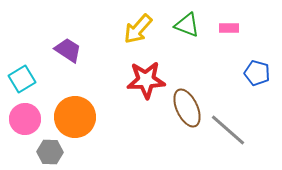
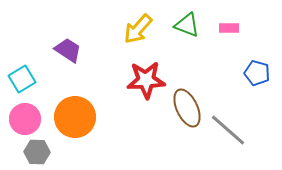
gray hexagon: moved 13 px left
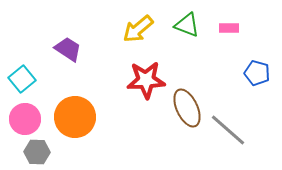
yellow arrow: rotated 8 degrees clockwise
purple trapezoid: moved 1 px up
cyan square: rotated 8 degrees counterclockwise
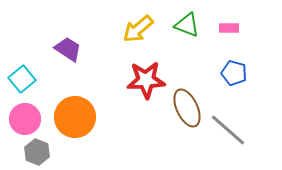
blue pentagon: moved 23 px left
gray hexagon: rotated 20 degrees clockwise
